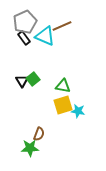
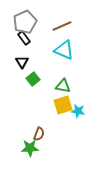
cyan triangle: moved 19 px right, 14 px down
black triangle: moved 19 px up
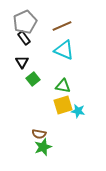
brown semicircle: rotated 80 degrees clockwise
green star: moved 13 px right, 1 px up; rotated 18 degrees counterclockwise
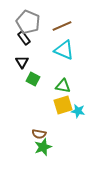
gray pentagon: moved 3 px right; rotated 25 degrees counterclockwise
green square: rotated 24 degrees counterclockwise
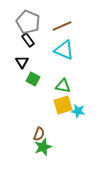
black rectangle: moved 4 px right, 2 px down
brown semicircle: rotated 80 degrees counterclockwise
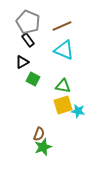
black triangle: rotated 32 degrees clockwise
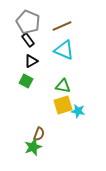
black triangle: moved 9 px right, 1 px up
green square: moved 7 px left, 2 px down
green star: moved 10 px left
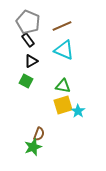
cyan star: rotated 24 degrees clockwise
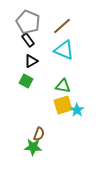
brown line: rotated 18 degrees counterclockwise
cyan star: moved 1 px left, 1 px up
green star: rotated 24 degrees clockwise
